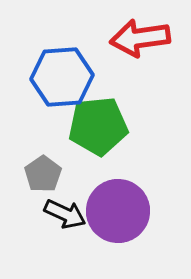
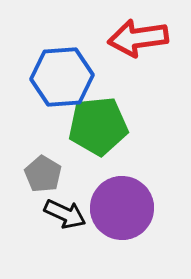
red arrow: moved 2 px left
gray pentagon: rotated 6 degrees counterclockwise
purple circle: moved 4 px right, 3 px up
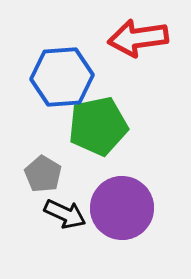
green pentagon: rotated 6 degrees counterclockwise
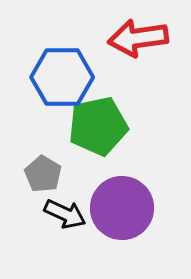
blue hexagon: rotated 4 degrees clockwise
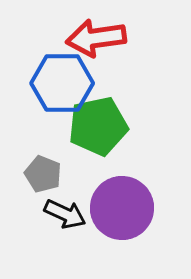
red arrow: moved 42 px left
blue hexagon: moved 6 px down
gray pentagon: rotated 9 degrees counterclockwise
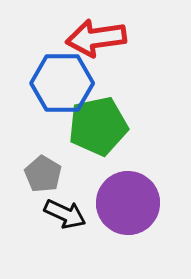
gray pentagon: rotated 9 degrees clockwise
purple circle: moved 6 px right, 5 px up
